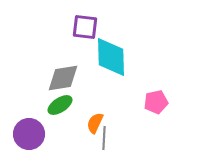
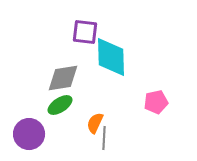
purple square: moved 5 px down
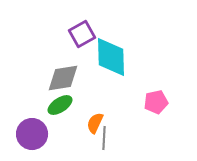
purple square: moved 3 px left, 2 px down; rotated 36 degrees counterclockwise
purple circle: moved 3 px right
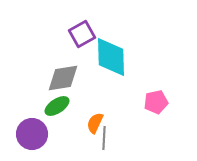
green ellipse: moved 3 px left, 1 px down
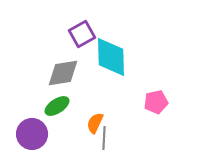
gray diamond: moved 5 px up
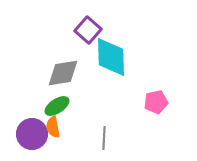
purple square: moved 6 px right, 4 px up; rotated 20 degrees counterclockwise
orange semicircle: moved 42 px left, 4 px down; rotated 35 degrees counterclockwise
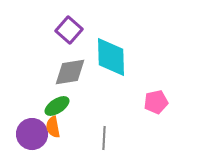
purple square: moved 19 px left
gray diamond: moved 7 px right, 1 px up
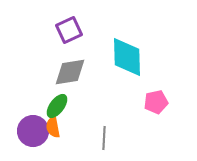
purple square: rotated 24 degrees clockwise
cyan diamond: moved 16 px right
green ellipse: rotated 20 degrees counterclockwise
purple circle: moved 1 px right, 3 px up
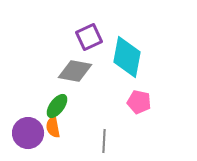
purple square: moved 20 px right, 7 px down
cyan diamond: rotated 12 degrees clockwise
gray diamond: moved 5 px right, 1 px up; rotated 20 degrees clockwise
pink pentagon: moved 17 px left; rotated 25 degrees clockwise
purple circle: moved 5 px left, 2 px down
gray line: moved 3 px down
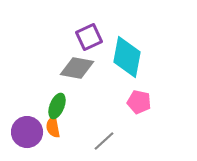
gray diamond: moved 2 px right, 3 px up
green ellipse: rotated 15 degrees counterclockwise
purple circle: moved 1 px left, 1 px up
gray line: rotated 45 degrees clockwise
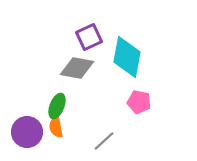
orange semicircle: moved 3 px right
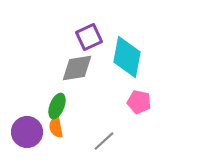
gray diamond: rotated 20 degrees counterclockwise
